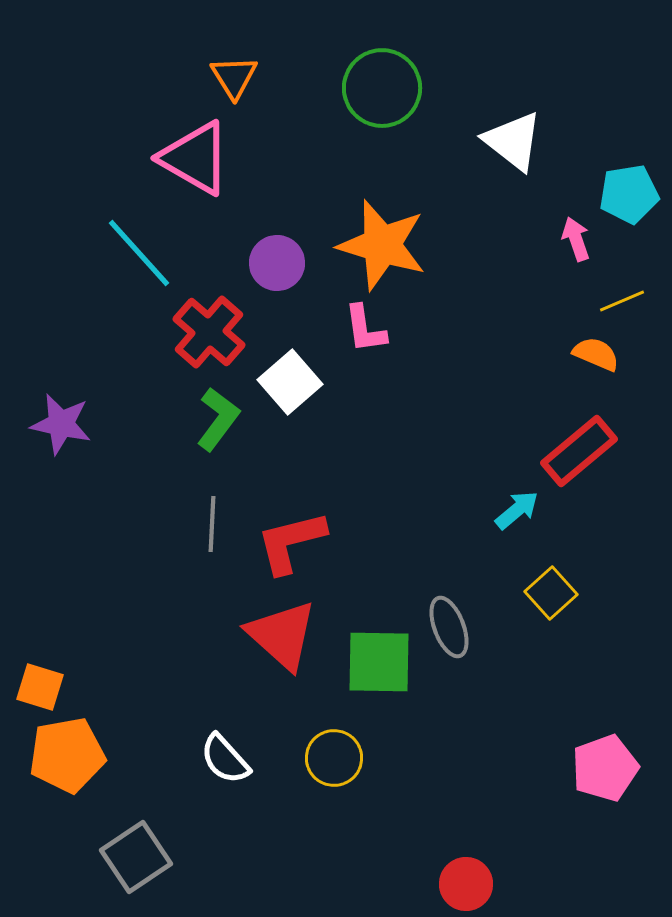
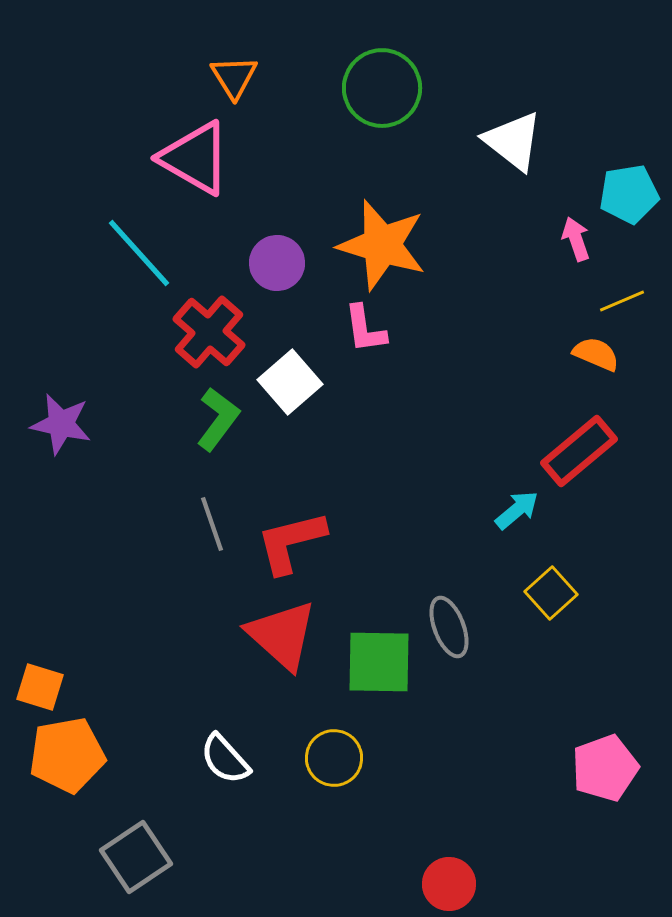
gray line: rotated 22 degrees counterclockwise
red circle: moved 17 px left
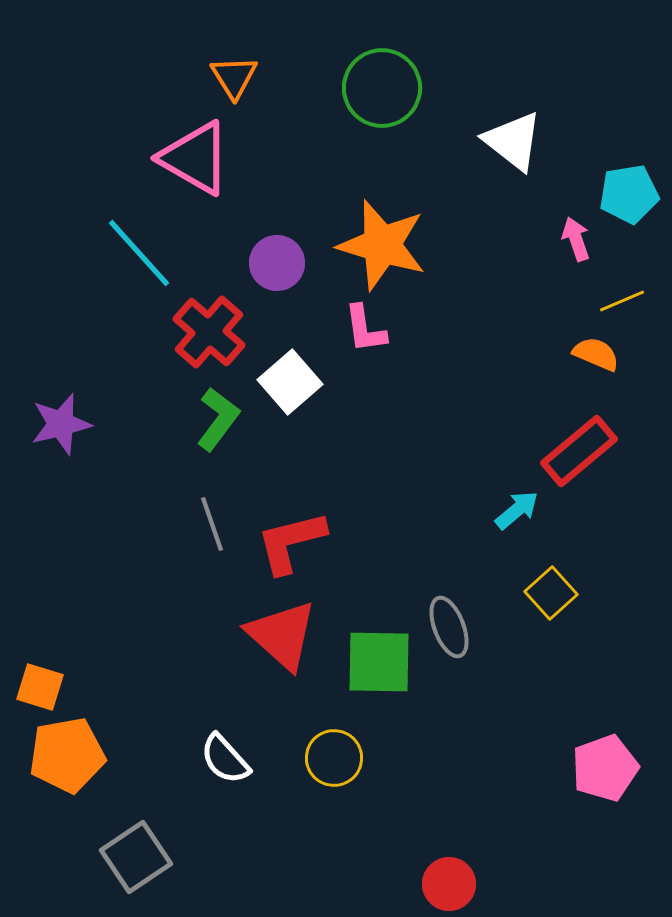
purple star: rotated 26 degrees counterclockwise
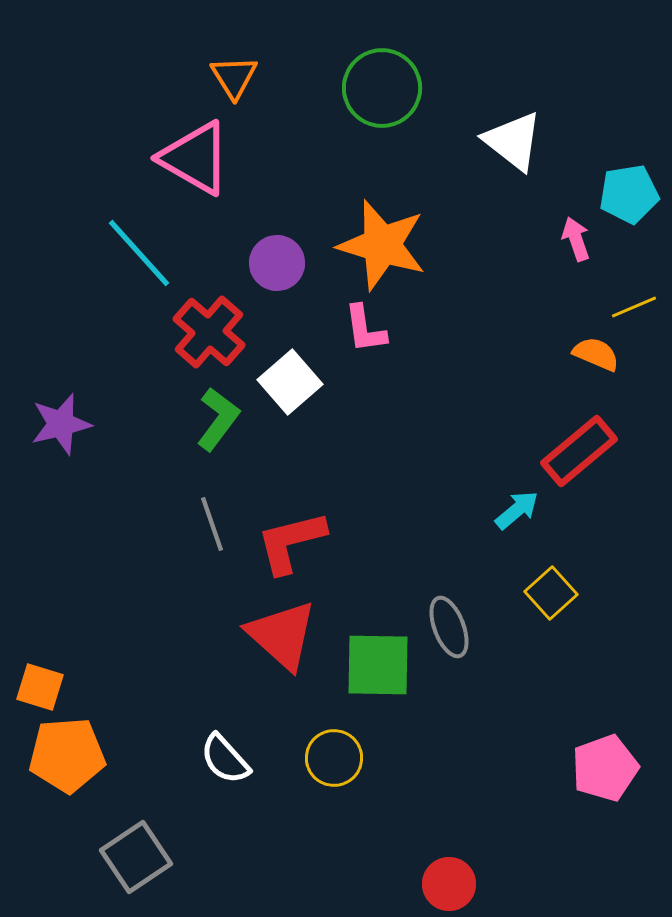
yellow line: moved 12 px right, 6 px down
green square: moved 1 px left, 3 px down
orange pentagon: rotated 6 degrees clockwise
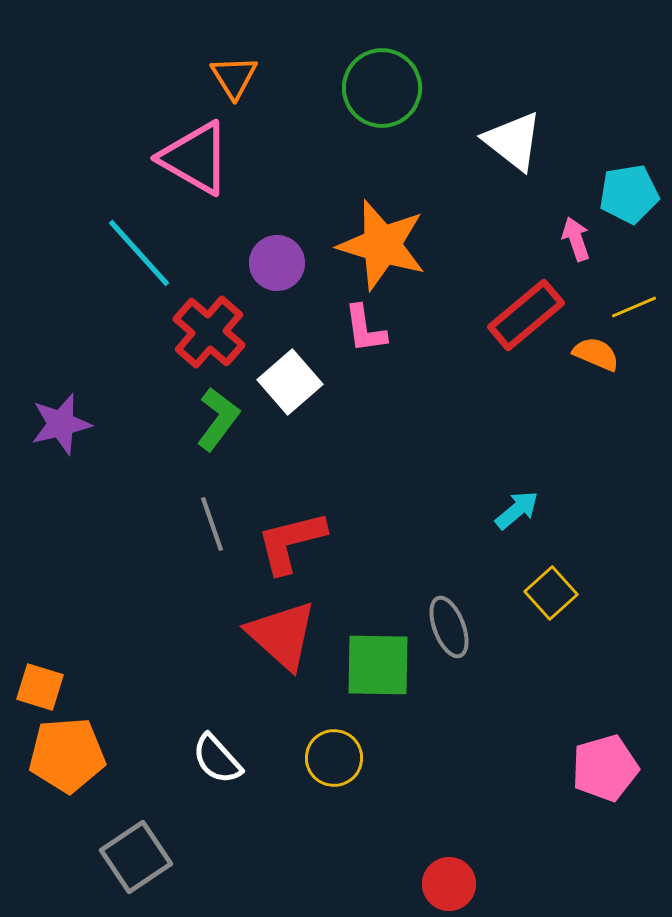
red rectangle: moved 53 px left, 136 px up
white semicircle: moved 8 px left
pink pentagon: rotated 4 degrees clockwise
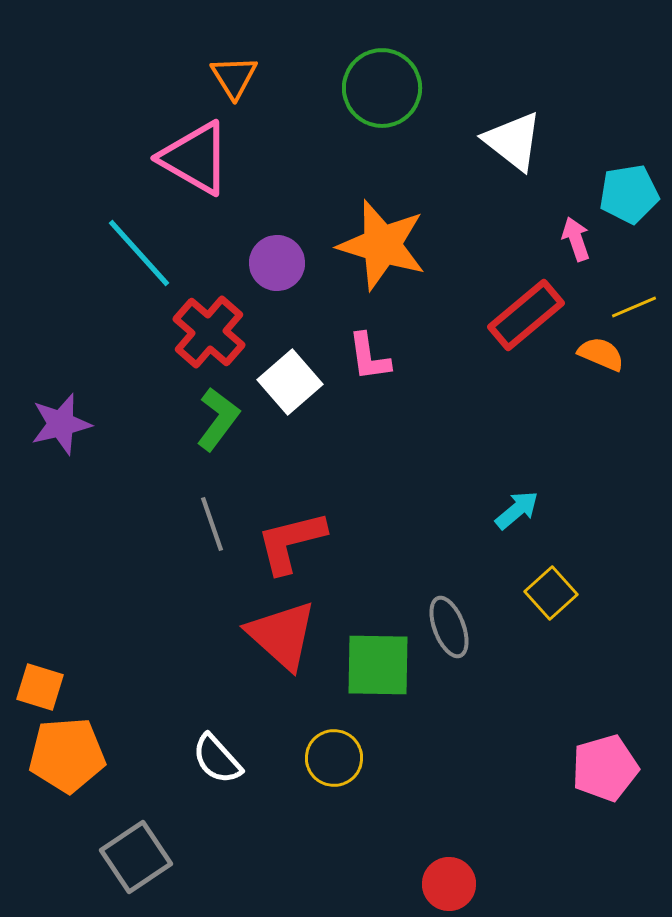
pink L-shape: moved 4 px right, 28 px down
orange semicircle: moved 5 px right
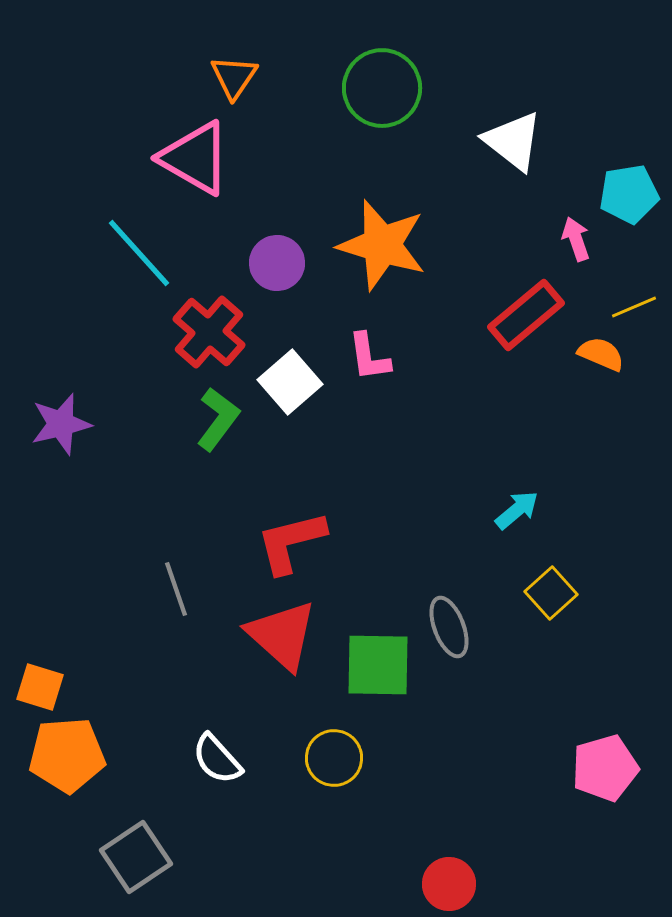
orange triangle: rotated 6 degrees clockwise
gray line: moved 36 px left, 65 px down
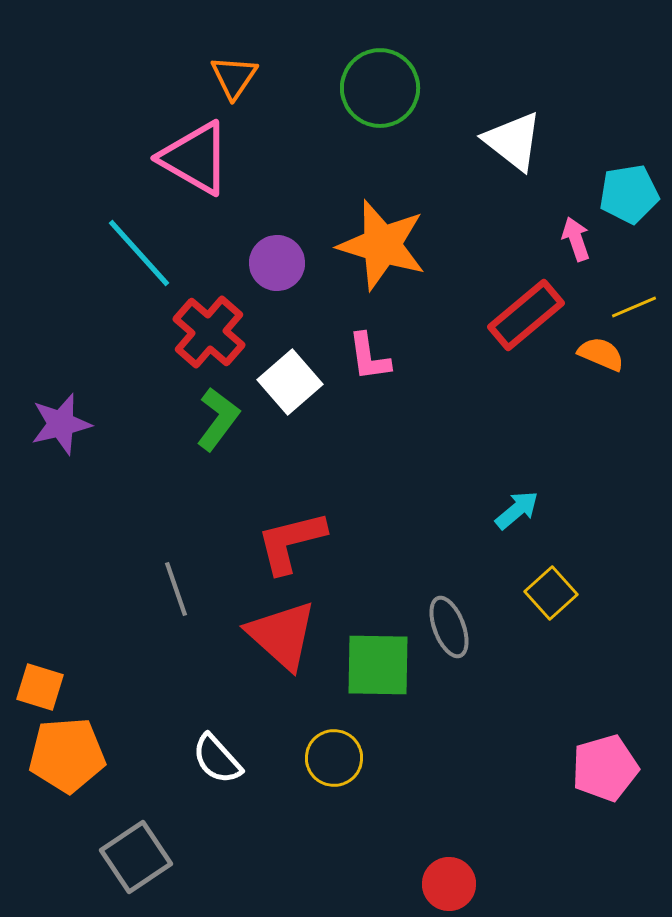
green circle: moved 2 px left
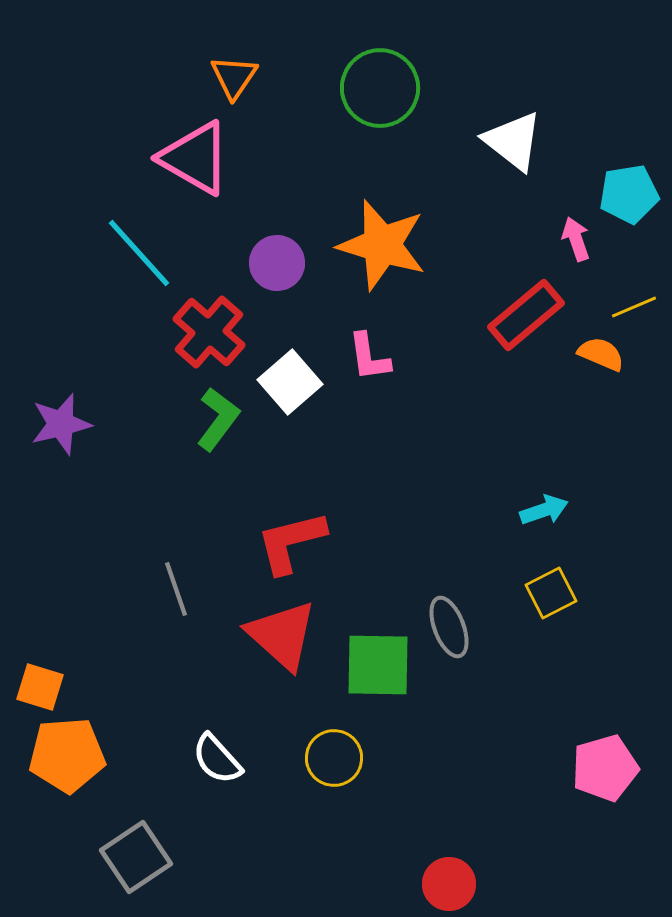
cyan arrow: moved 27 px right; rotated 21 degrees clockwise
yellow square: rotated 15 degrees clockwise
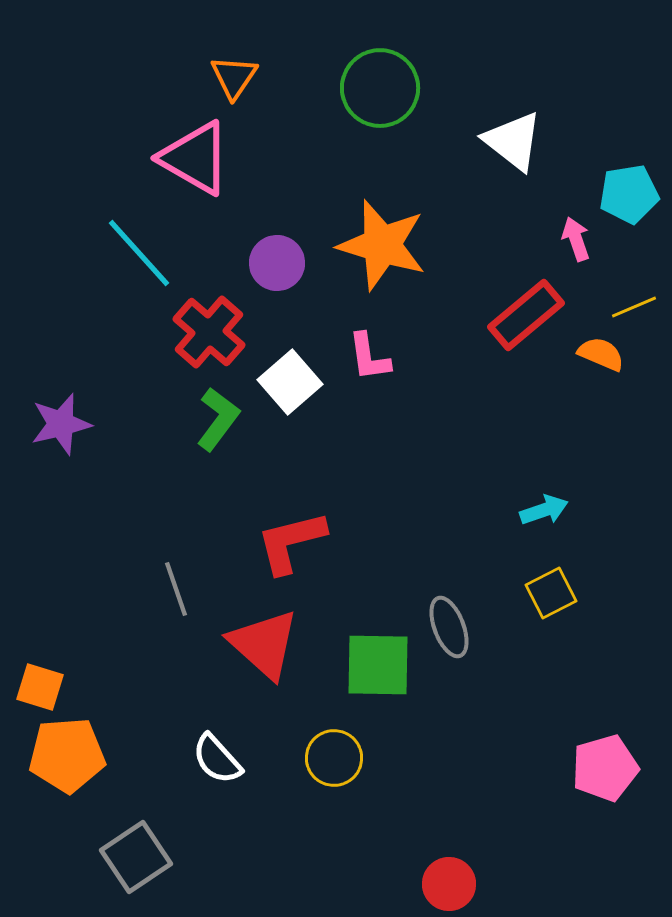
red triangle: moved 18 px left, 9 px down
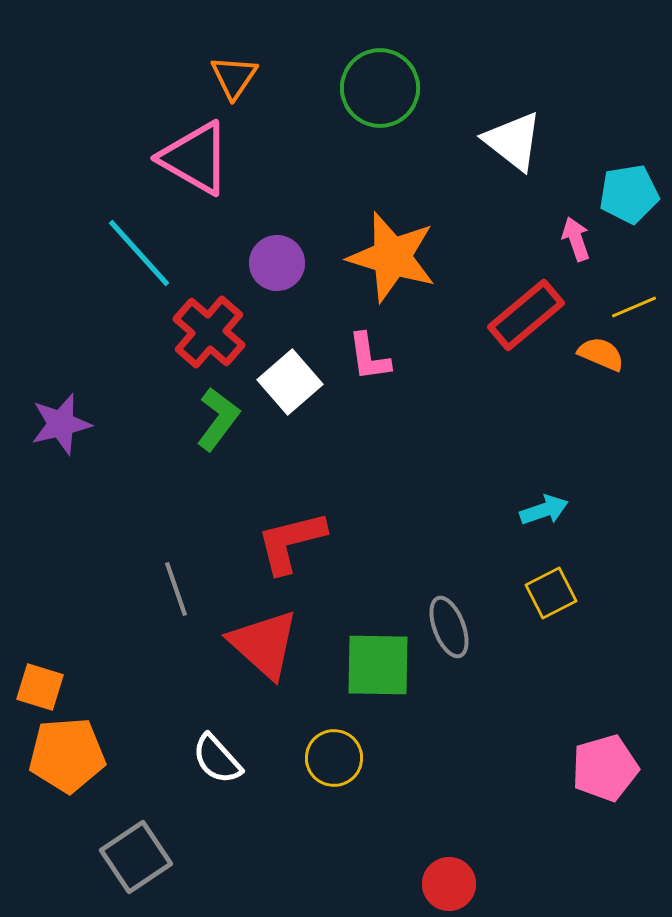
orange star: moved 10 px right, 12 px down
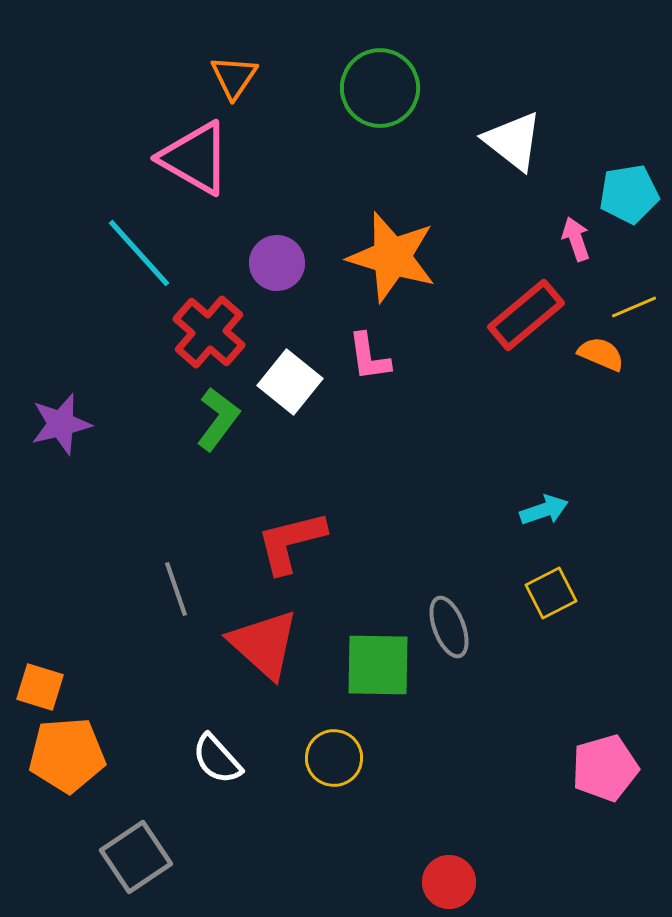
white square: rotated 10 degrees counterclockwise
red circle: moved 2 px up
